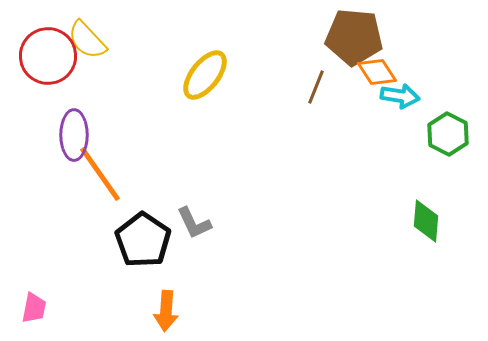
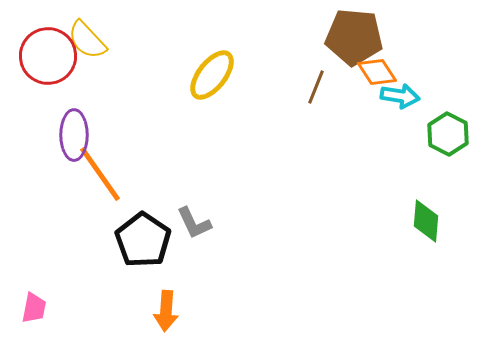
yellow ellipse: moved 7 px right
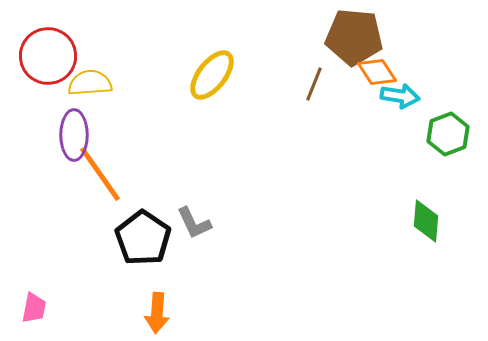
yellow semicircle: moved 3 px right, 43 px down; rotated 129 degrees clockwise
brown line: moved 2 px left, 3 px up
green hexagon: rotated 12 degrees clockwise
black pentagon: moved 2 px up
orange arrow: moved 9 px left, 2 px down
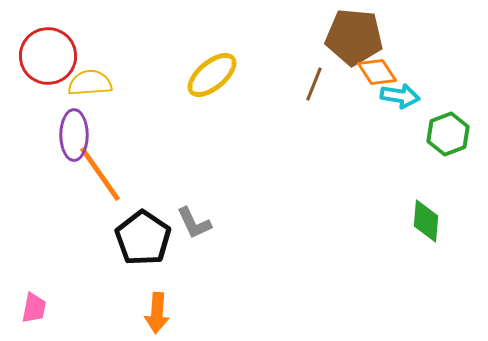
yellow ellipse: rotated 12 degrees clockwise
